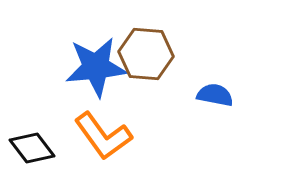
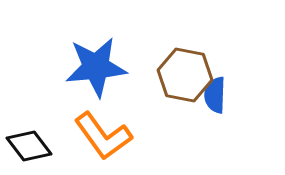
brown hexagon: moved 39 px right, 21 px down; rotated 6 degrees clockwise
blue semicircle: rotated 99 degrees counterclockwise
black diamond: moved 3 px left, 2 px up
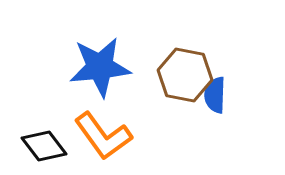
blue star: moved 4 px right
black diamond: moved 15 px right
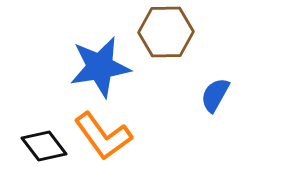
blue star: rotated 4 degrees counterclockwise
brown hexagon: moved 19 px left, 43 px up; rotated 12 degrees counterclockwise
blue semicircle: rotated 27 degrees clockwise
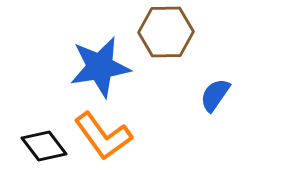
blue semicircle: rotated 6 degrees clockwise
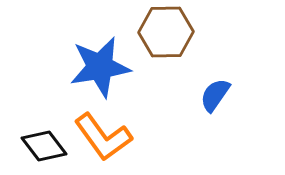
orange L-shape: moved 1 px down
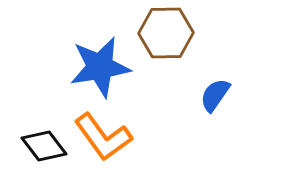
brown hexagon: moved 1 px down
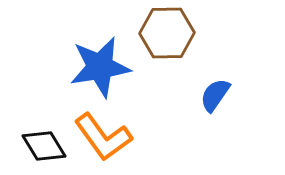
brown hexagon: moved 1 px right
black diamond: rotated 6 degrees clockwise
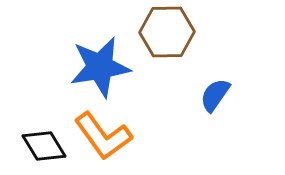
brown hexagon: moved 1 px up
orange L-shape: moved 1 px up
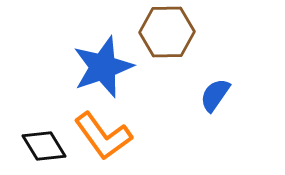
blue star: moved 3 px right; rotated 10 degrees counterclockwise
